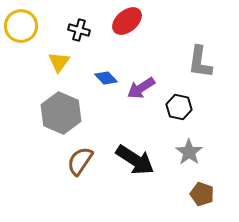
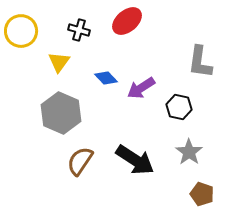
yellow circle: moved 5 px down
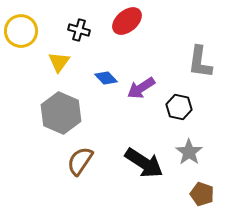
black arrow: moved 9 px right, 3 px down
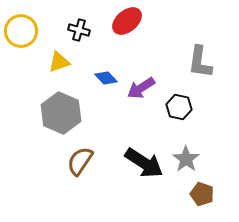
yellow triangle: rotated 35 degrees clockwise
gray star: moved 3 px left, 7 px down
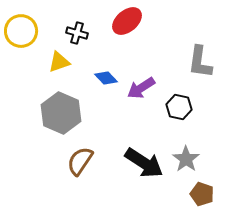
black cross: moved 2 px left, 3 px down
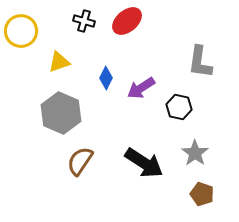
black cross: moved 7 px right, 12 px up
blue diamond: rotated 70 degrees clockwise
gray star: moved 9 px right, 6 px up
